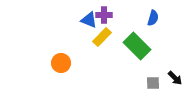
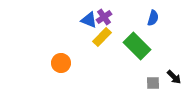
purple cross: moved 2 px down; rotated 35 degrees counterclockwise
black arrow: moved 1 px left, 1 px up
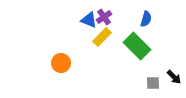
blue semicircle: moved 7 px left, 1 px down
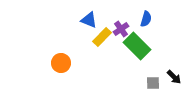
purple cross: moved 17 px right, 12 px down
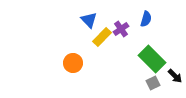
blue triangle: rotated 24 degrees clockwise
green rectangle: moved 15 px right, 13 px down
orange circle: moved 12 px right
black arrow: moved 1 px right, 1 px up
gray square: rotated 24 degrees counterclockwise
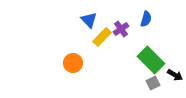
green rectangle: moved 1 px left, 1 px down
black arrow: moved 1 px up; rotated 14 degrees counterclockwise
